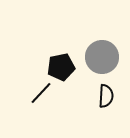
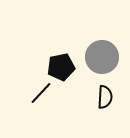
black semicircle: moved 1 px left, 1 px down
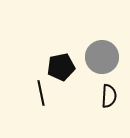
black line: rotated 55 degrees counterclockwise
black semicircle: moved 4 px right, 1 px up
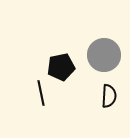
gray circle: moved 2 px right, 2 px up
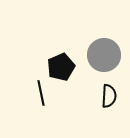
black pentagon: rotated 12 degrees counterclockwise
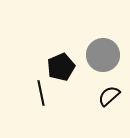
gray circle: moved 1 px left
black semicircle: rotated 135 degrees counterclockwise
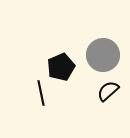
black semicircle: moved 1 px left, 5 px up
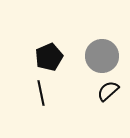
gray circle: moved 1 px left, 1 px down
black pentagon: moved 12 px left, 10 px up
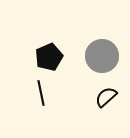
black semicircle: moved 2 px left, 6 px down
